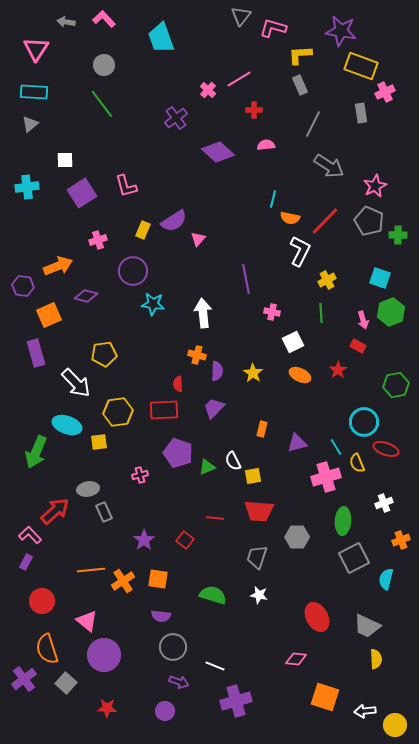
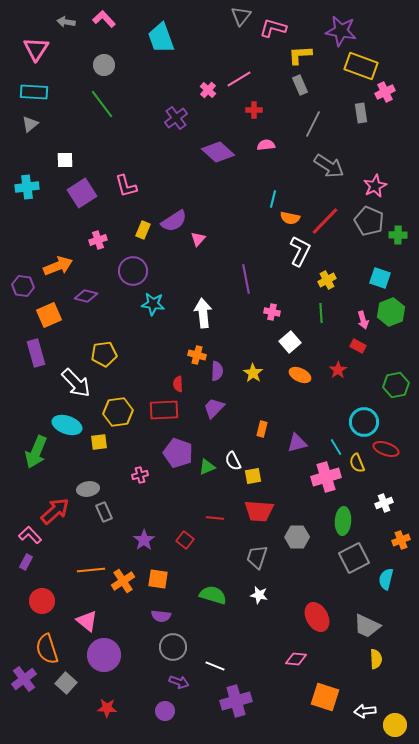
white square at (293, 342): moved 3 px left; rotated 15 degrees counterclockwise
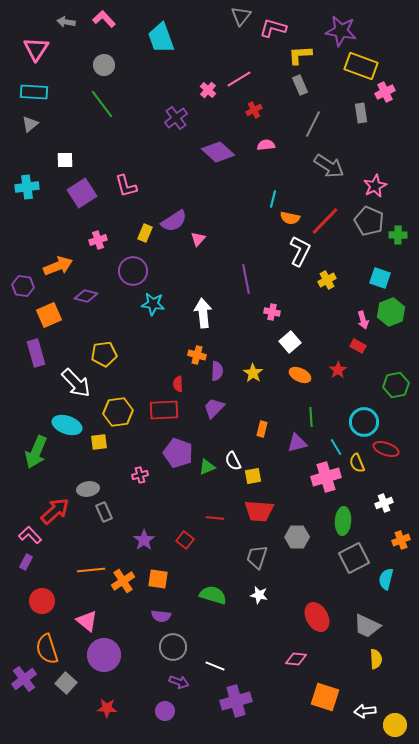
red cross at (254, 110): rotated 28 degrees counterclockwise
yellow rectangle at (143, 230): moved 2 px right, 3 px down
green line at (321, 313): moved 10 px left, 104 px down
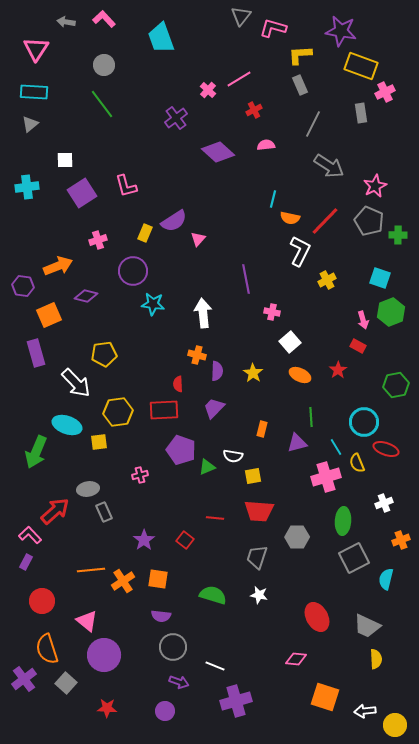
purple pentagon at (178, 453): moved 3 px right, 3 px up
white semicircle at (233, 461): moved 5 px up; rotated 54 degrees counterclockwise
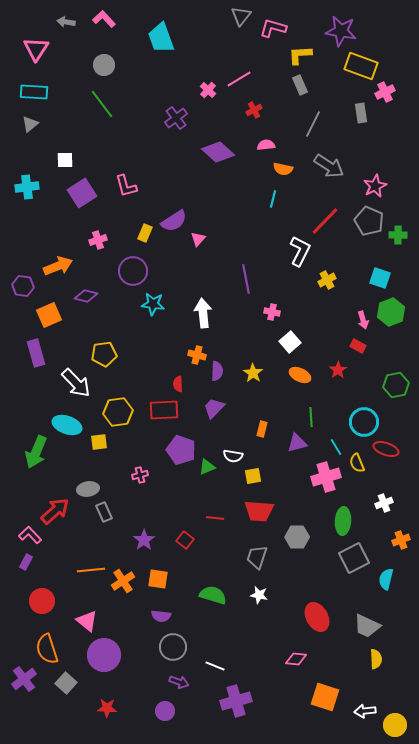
orange semicircle at (290, 218): moved 7 px left, 49 px up
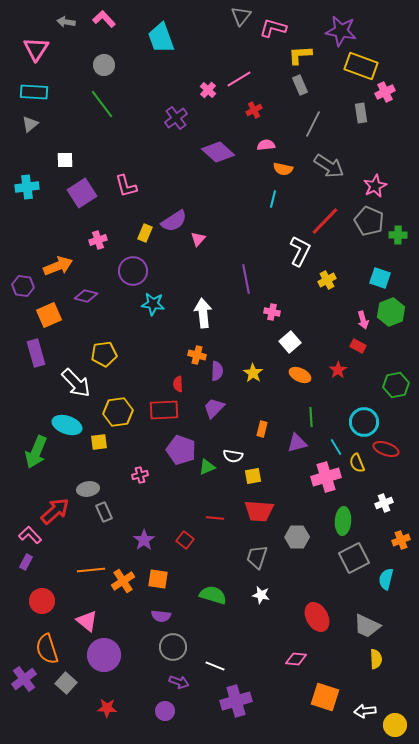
white star at (259, 595): moved 2 px right
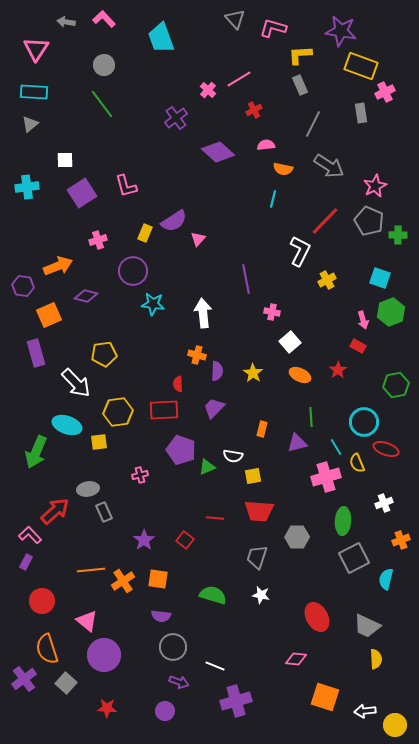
gray triangle at (241, 16): moved 6 px left, 3 px down; rotated 20 degrees counterclockwise
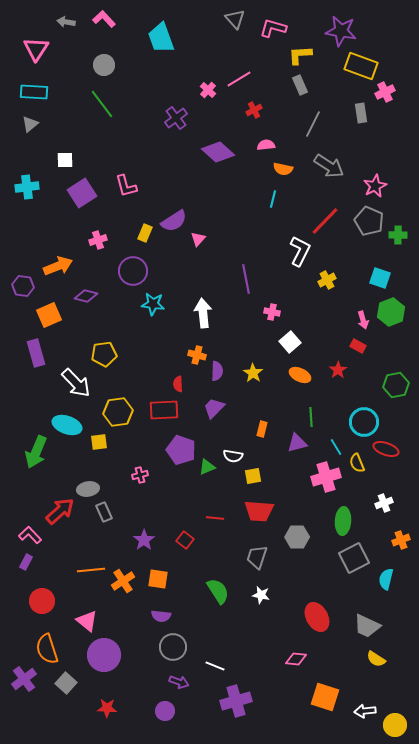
red arrow at (55, 511): moved 5 px right
green semicircle at (213, 595): moved 5 px right, 4 px up; rotated 40 degrees clockwise
yellow semicircle at (376, 659): rotated 126 degrees clockwise
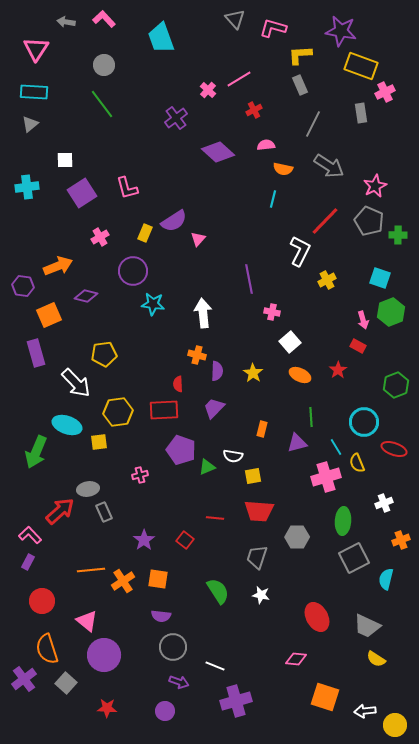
pink L-shape at (126, 186): moved 1 px right, 2 px down
pink cross at (98, 240): moved 2 px right, 3 px up; rotated 12 degrees counterclockwise
purple line at (246, 279): moved 3 px right
green hexagon at (396, 385): rotated 10 degrees counterclockwise
red ellipse at (386, 449): moved 8 px right
purple rectangle at (26, 562): moved 2 px right
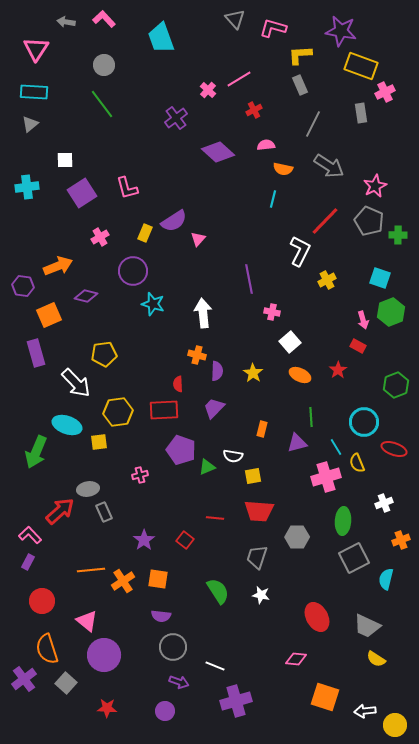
cyan star at (153, 304): rotated 10 degrees clockwise
